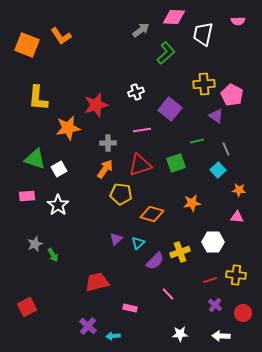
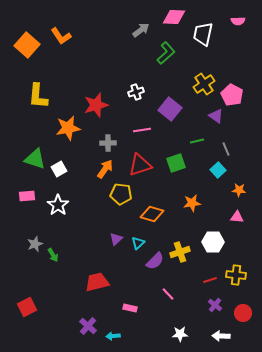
orange square at (27, 45): rotated 20 degrees clockwise
yellow cross at (204, 84): rotated 30 degrees counterclockwise
yellow L-shape at (38, 98): moved 2 px up
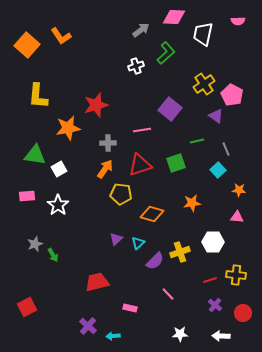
white cross at (136, 92): moved 26 px up
green triangle at (35, 159): moved 4 px up; rotated 10 degrees counterclockwise
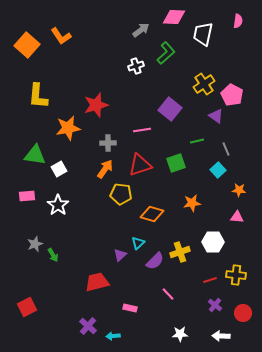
pink semicircle at (238, 21): rotated 80 degrees counterclockwise
purple triangle at (116, 239): moved 4 px right, 16 px down
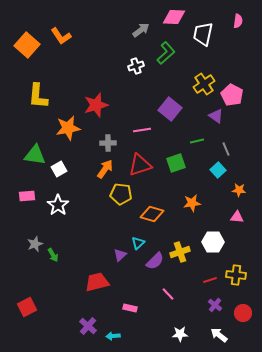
white arrow at (221, 336): moved 2 px left, 1 px up; rotated 36 degrees clockwise
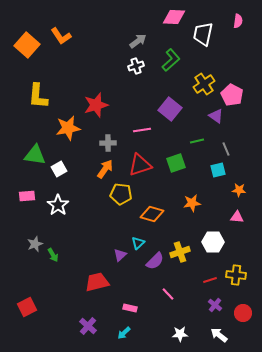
gray arrow at (141, 30): moved 3 px left, 11 px down
green L-shape at (166, 53): moved 5 px right, 7 px down
cyan square at (218, 170): rotated 28 degrees clockwise
cyan arrow at (113, 336): moved 11 px right, 3 px up; rotated 40 degrees counterclockwise
